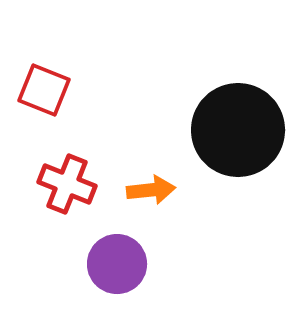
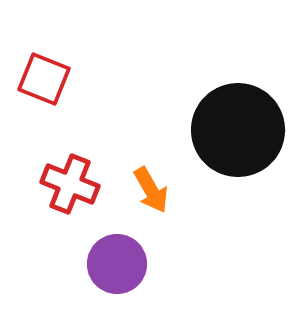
red square: moved 11 px up
red cross: moved 3 px right
orange arrow: rotated 66 degrees clockwise
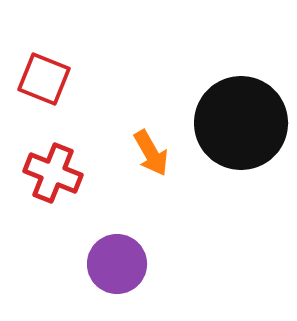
black circle: moved 3 px right, 7 px up
red cross: moved 17 px left, 11 px up
orange arrow: moved 37 px up
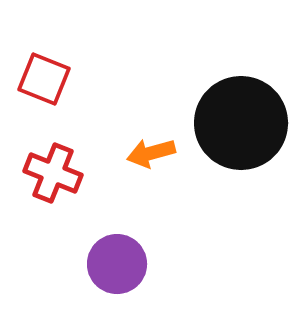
orange arrow: rotated 105 degrees clockwise
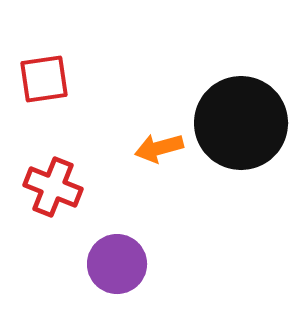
red square: rotated 30 degrees counterclockwise
orange arrow: moved 8 px right, 5 px up
red cross: moved 14 px down
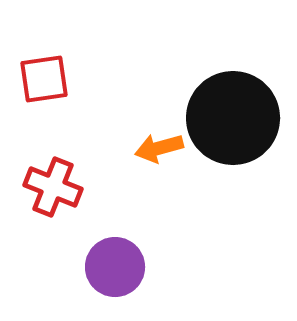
black circle: moved 8 px left, 5 px up
purple circle: moved 2 px left, 3 px down
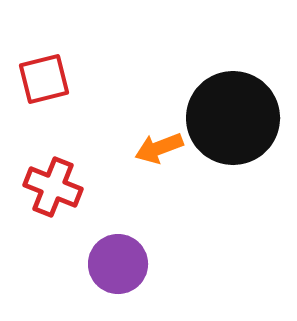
red square: rotated 6 degrees counterclockwise
orange arrow: rotated 6 degrees counterclockwise
purple circle: moved 3 px right, 3 px up
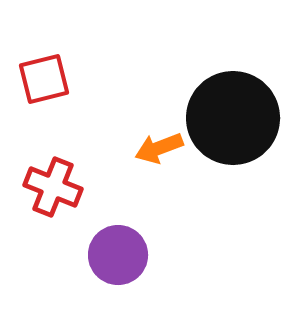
purple circle: moved 9 px up
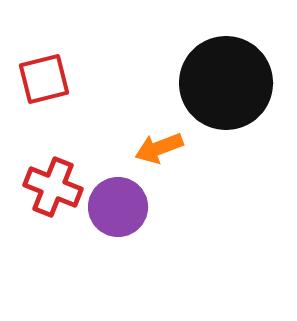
black circle: moved 7 px left, 35 px up
purple circle: moved 48 px up
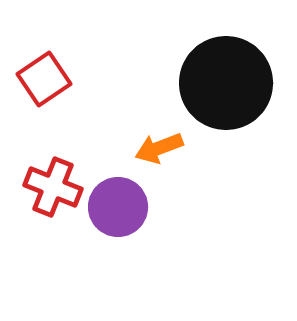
red square: rotated 20 degrees counterclockwise
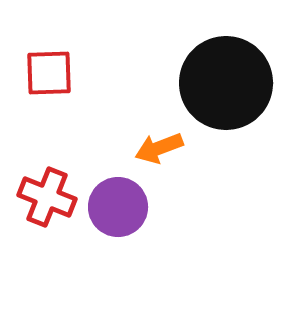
red square: moved 5 px right, 6 px up; rotated 32 degrees clockwise
red cross: moved 6 px left, 10 px down
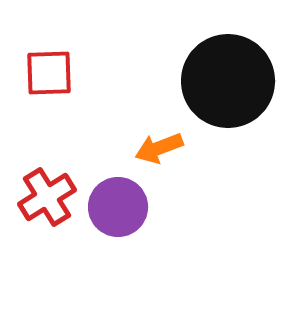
black circle: moved 2 px right, 2 px up
red cross: rotated 36 degrees clockwise
